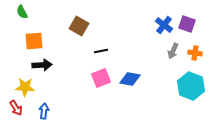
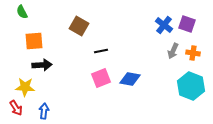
orange cross: moved 2 px left
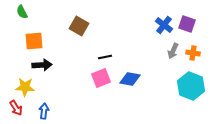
black line: moved 4 px right, 6 px down
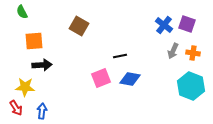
black line: moved 15 px right, 1 px up
blue arrow: moved 2 px left
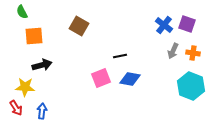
orange square: moved 5 px up
black arrow: rotated 12 degrees counterclockwise
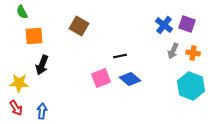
black arrow: rotated 126 degrees clockwise
blue diamond: rotated 30 degrees clockwise
yellow star: moved 6 px left, 4 px up
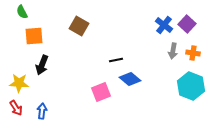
purple square: rotated 24 degrees clockwise
gray arrow: rotated 14 degrees counterclockwise
black line: moved 4 px left, 4 px down
pink square: moved 14 px down
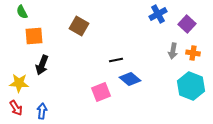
blue cross: moved 6 px left, 11 px up; rotated 24 degrees clockwise
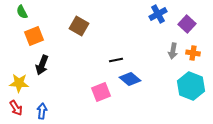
orange square: rotated 18 degrees counterclockwise
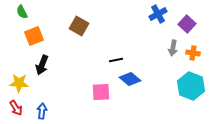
gray arrow: moved 3 px up
pink square: rotated 18 degrees clockwise
